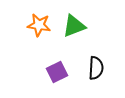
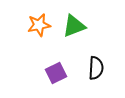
orange star: rotated 20 degrees counterclockwise
purple square: moved 1 px left, 1 px down
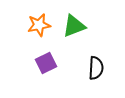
purple square: moved 10 px left, 10 px up
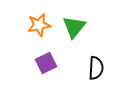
green triangle: moved 1 px down; rotated 30 degrees counterclockwise
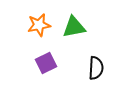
green triangle: rotated 40 degrees clockwise
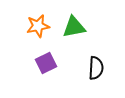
orange star: moved 1 px left, 1 px down
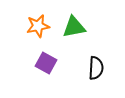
purple square: rotated 35 degrees counterclockwise
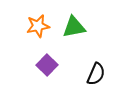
purple square: moved 1 px right, 2 px down; rotated 15 degrees clockwise
black semicircle: moved 6 px down; rotated 20 degrees clockwise
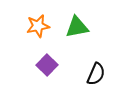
green triangle: moved 3 px right
